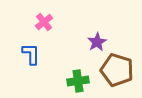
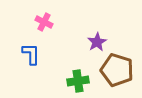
pink cross: rotated 24 degrees counterclockwise
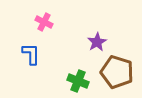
brown pentagon: moved 2 px down
green cross: rotated 30 degrees clockwise
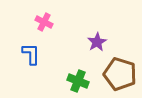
brown pentagon: moved 3 px right, 2 px down
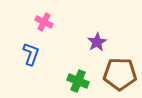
blue L-shape: rotated 20 degrees clockwise
brown pentagon: rotated 16 degrees counterclockwise
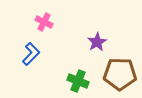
blue L-shape: rotated 25 degrees clockwise
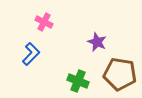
purple star: rotated 18 degrees counterclockwise
brown pentagon: rotated 8 degrees clockwise
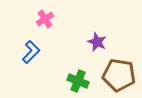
pink cross: moved 1 px right, 3 px up; rotated 30 degrees clockwise
blue L-shape: moved 2 px up
brown pentagon: moved 1 px left, 1 px down
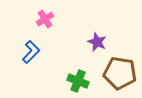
brown pentagon: moved 1 px right, 2 px up
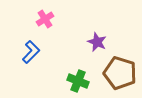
brown pentagon: rotated 8 degrees clockwise
